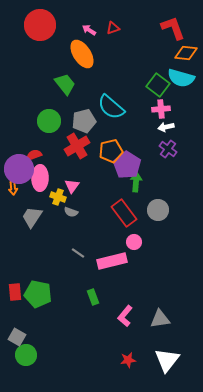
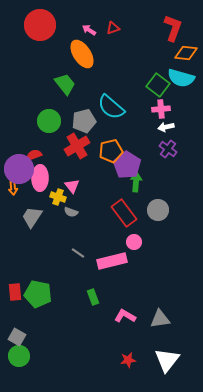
red L-shape at (173, 28): rotated 40 degrees clockwise
pink triangle at (72, 186): rotated 14 degrees counterclockwise
pink L-shape at (125, 316): rotated 80 degrees clockwise
green circle at (26, 355): moved 7 px left, 1 px down
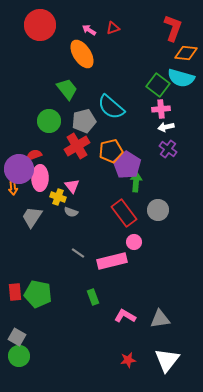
green trapezoid at (65, 84): moved 2 px right, 5 px down
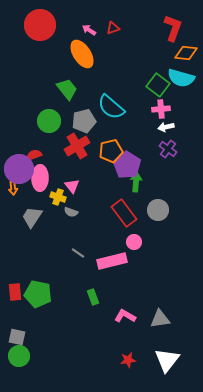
gray square at (17, 337): rotated 18 degrees counterclockwise
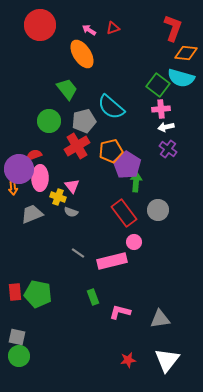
gray trapezoid at (32, 217): moved 3 px up; rotated 35 degrees clockwise
pink L-shape at (125, 316): moved 5 px left, 4 px up; rotated 15 degrees counterclockwise
